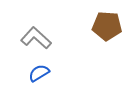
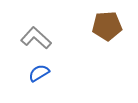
brown pentagon: rotated 8 degrees counterclockwise
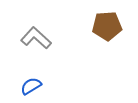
blue semicircle: moved 8 px left, 13 px down
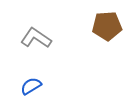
gray L-shape: rotated 8 degrees counterclockwise
